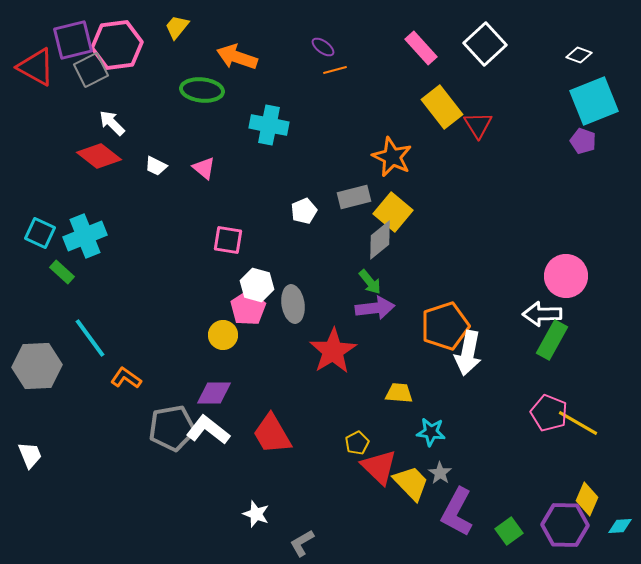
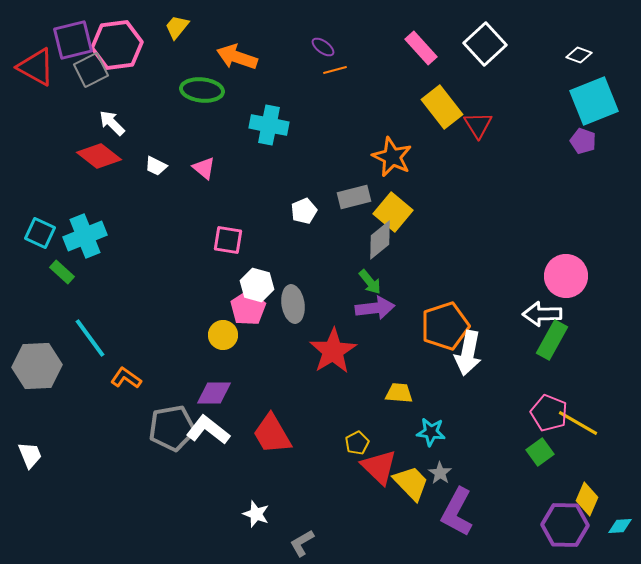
green square at (509, 531): moved 31 px right, 79 px up
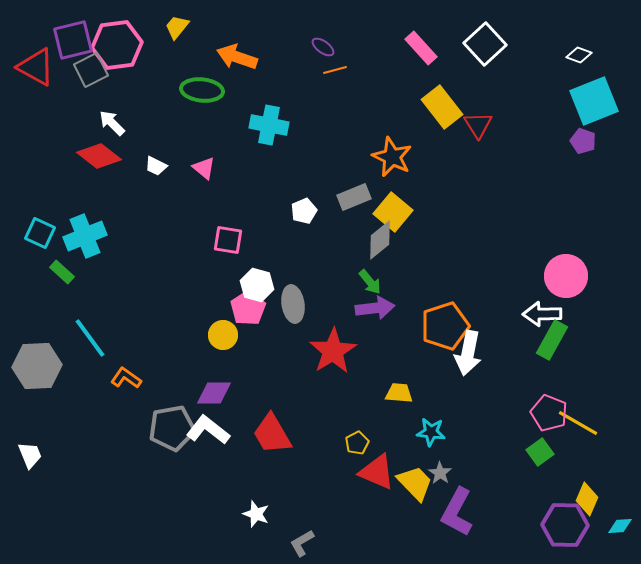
gray rectangle at (354, 197): rotated 8 degrees counterclockwise
red triangle at (379, 467): moved 2 px left, 5 px down; rotated 21 degrees counterclockwise
yellow trapezoid at (411, 483): moved 4 px right
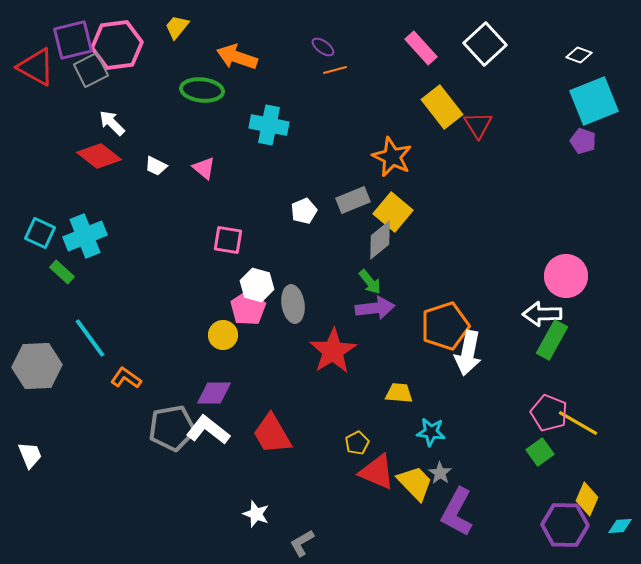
gray rectangle at (354, 197): moved 1 px left, 3 px down
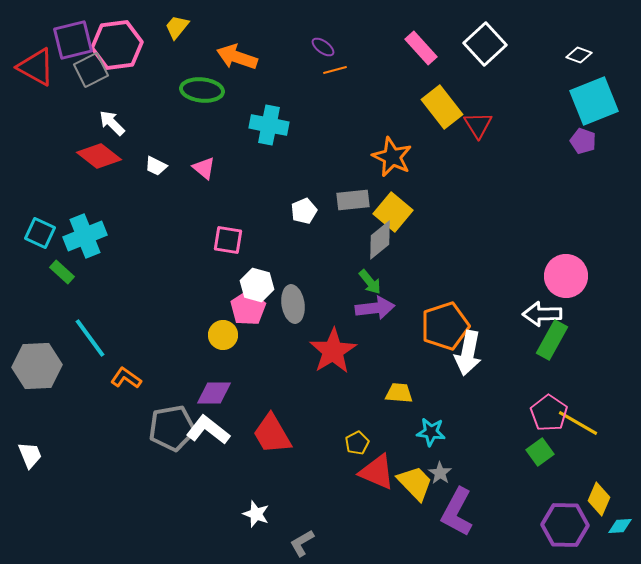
gray rectangle at (353, 200): rotated 16 degrees clockwise
pink pentagon at (549, 413): rotated 12 degrees clockwise
yellow diamond at (587, 499): moved 12 px right
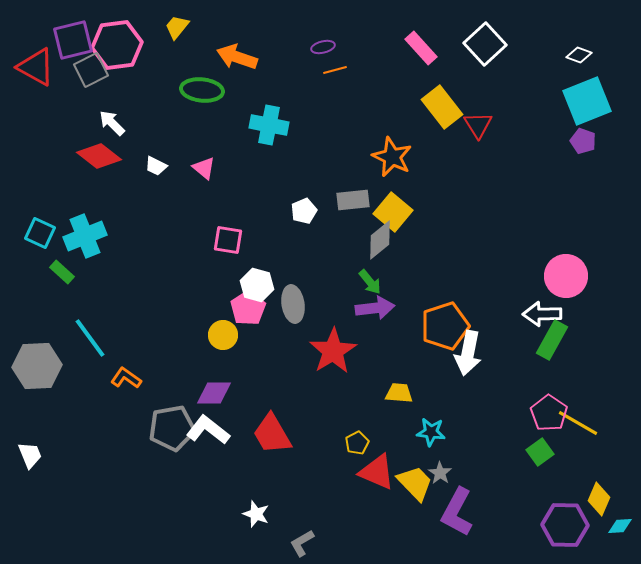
purple ellipse at (323, 47): rotated 50 degrees counterclockwise
cyan square at (594, 101): moved 7 px left
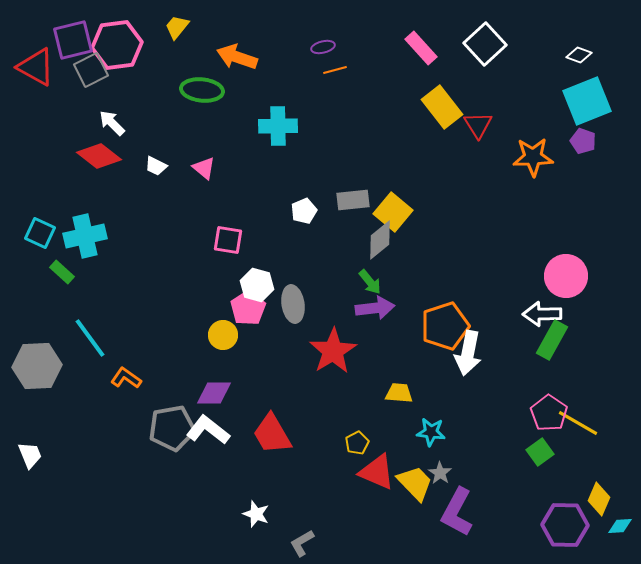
cyan cross at (269, 125): moved 9 px right, 1 px down; rotated 12 degrees counterclockwise
orange star at (392, 157): moved 141 px right; rotated 27 degrees counterclockwise
cyan cross at (85, 236): rotated 9 degrees clockwise
